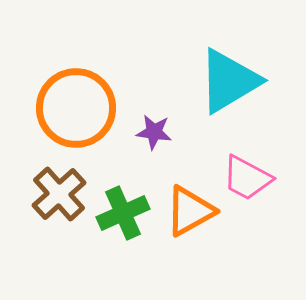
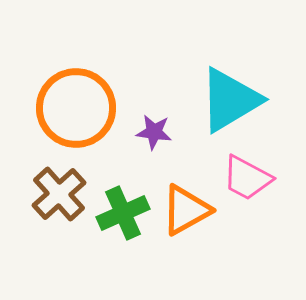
cyan triangle: moved 1 px right, 19 px down
orange triangle: moved 4 px left, 1 px up
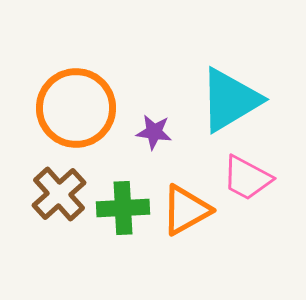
green cross: moved 5 px up; rotated 21 degrees clockwise
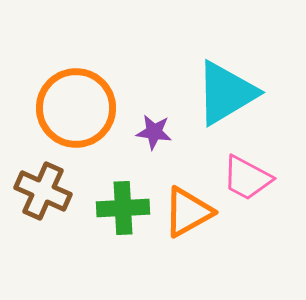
cyan triangle: moved 4 px left, 7 px up
brown cross: moved 16 px left, 3 px up; rotated 24 degrees counterclockwise
orange triangle: moved 2 px right, 2 px down
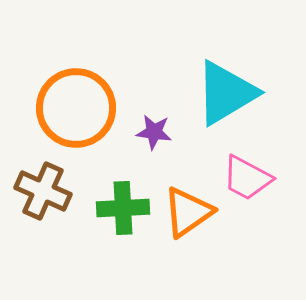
orange triangle: rotated 6 degrees counterclockwise
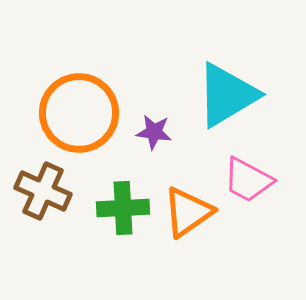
cyan triangle: moved 1 px right, 2 px down
orange circle: moved 3 px right, 5 px down
pink trapezoid: moved 1 px right, 2 px down
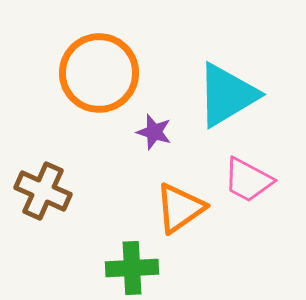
orange circle: moved 20 px right, 40 px up
purple star: rotated 9 degrees clockwise
green cross: moved 9 px right, 60 px down
orange triangle: moved 8 px left, 4 px up
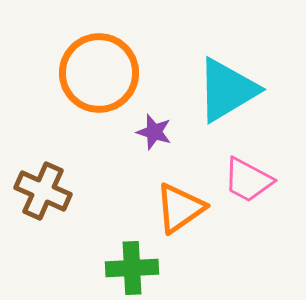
cyan triangle: moved 5 px up
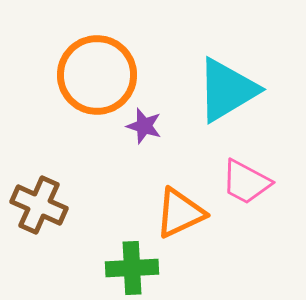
orange circle: moved 2 px left, 2 px down
purple star: moved 10 px left, 6 px up
pink trapezoid: moved 2 px left, 2 px down
brown cross: moved 4 px left, 14 px down
orange triangle: moved 5 px down; rotated 10 degrees clockwise
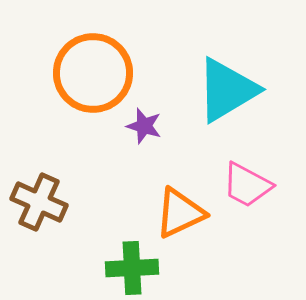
orange circle: moved 4 px left, 2 px up
pink trapezoid: moved 1 px right, 3 px down
brown cross: moved 3 px up
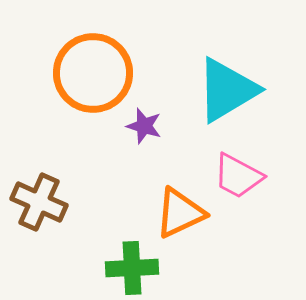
pink trapezoid: moved 9 px left, 9 px up
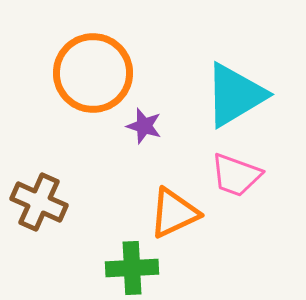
cyan triangle: moved 8 px right, 5 px down
pink trapezoid: moved 2 px left, 1 px up; rotated 8 degrees counterclockwise
orange triangle: moved 6 px left
